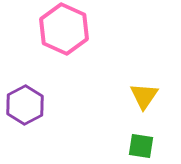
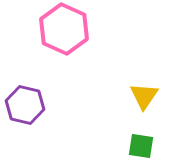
purple hexagon: rotated 18 degrees counterclockwise
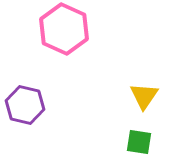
green square: moved 2 px left, 4 px up
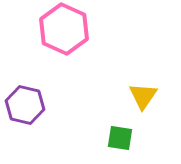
yellow triangle: moved 1 px left
green square: moved 19 px left, 4 px up
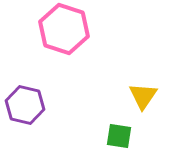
pink hexagon: rotated 6 degrees counterclockwise
green square: moved 1 px left, 2 px up
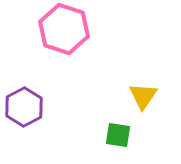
purple hexagon: moved 1 px left, 2 px down; rotated 18 degrees clockwise
green square: moved 1 px left, 1 px up
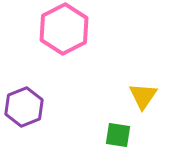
pink hexagon: rotated 15 degrees clockwise
purple hexagon: rotated 6 degrees clockwise
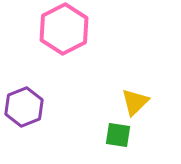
yellow triangle: moved 8 px left, 6 px down; rotated 12 degrees clockwise
